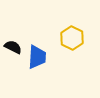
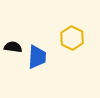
black semicircle: rotated 18 degrees counterclockwise
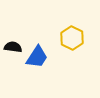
blue trapezoid: rotated 30 degrees clockwise
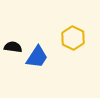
yellow hexagon: moved 1 px right
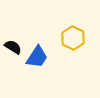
black semicircle: rotated 24 degrees clockwise
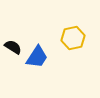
yellow hexagon: rotated 20 degrees clockwise
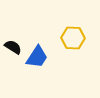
yellow hexagon: rotated 15 degrees clockwise
